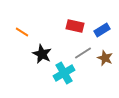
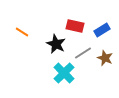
black star: moved 14 px right, 10 px up
cyan cross: rotated 15 degrees counterclockwise
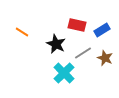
red rectangle: moved 2 px right, 1 px up
